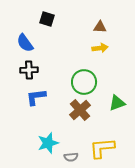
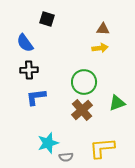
brown triangle: moved 3 px right, 2 px down
brown cross: moved 2 px right
gray semicircle: moved 5 px left
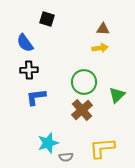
green triangle: moved 8 px up; rotated 24 degrees counterclockwise
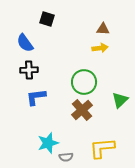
green triangle: moved 3 px right, 5 px down
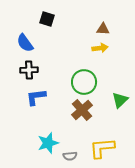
gray semicircle: moved 4 px right, 1 px up
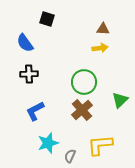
black cross: moved 4 px down
blue L-shape: moved 1 px left, 14 px down; rotated 20 degrees counterclockwise
yellow L-shape: moved 2 px left, 3 px up
gray semicircle: rotated 120 degrees clockwise
